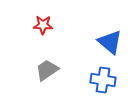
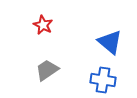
red star: rotated 24 degrees clockwise
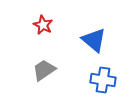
blue triangle: moved 16 px left, 2 px up
gray trapezoid: moved 3 px left
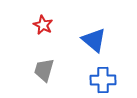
gray trapezoid: rotated 40 degrees counterclockwise
blue cross: rotated 10 degrees counterclockwise
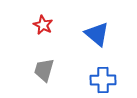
blue triangle: moved 3 px right, 6 px up
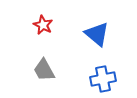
gray trapezoid: rotated 45 degrees counterclockwise
blue cross: moved 1 px up; rotated 10 degrees counterclockwise
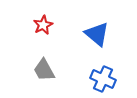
red star: rotated 18 degrees clockwise
blue cross: rotated 35 degrees clockwise
